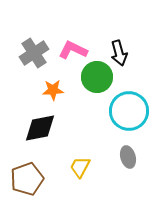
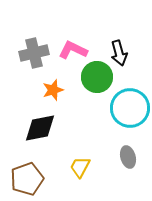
gray cross: rotated 20 degrees clockwise
orange star: rotated 15 degrees counterclockwise
cyan circle: moved 1 px right, 3 px up
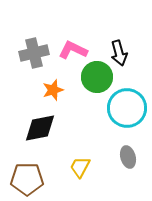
cyan circle: moved 3 px left
brown pentagon: rotated 20 degrees clockwise
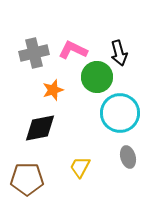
cyan circle: moved 7 px left, 5 px down
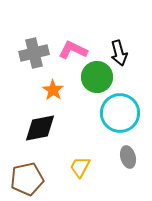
orange star: rotated 20 degrees counterclockwise
brown pentagon: rotated 12 degrees counterclockwise
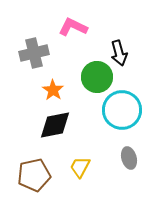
pink L-shape: moved 23 px up
cyan circle: moved 2 px right, 3 px up
black diamond: moved 15 px right, 3 px up
gray ellipse: moved 1 px right, 1 px down
brown pentagon: moved 7 px right, 4 px up
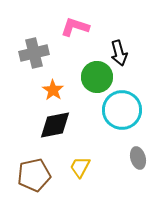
pink L-shape: moved 2 px right; rotated 8 degrees counterclockwise
gray ellipse: moved 9 px right
